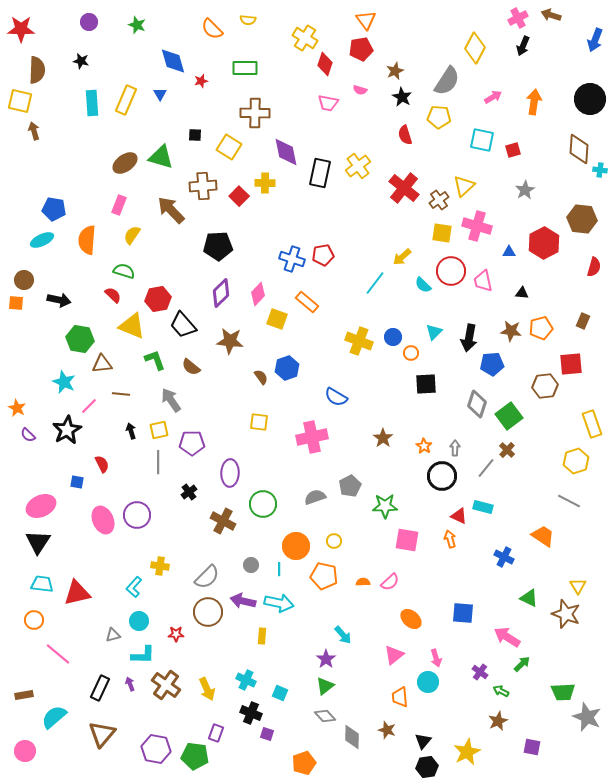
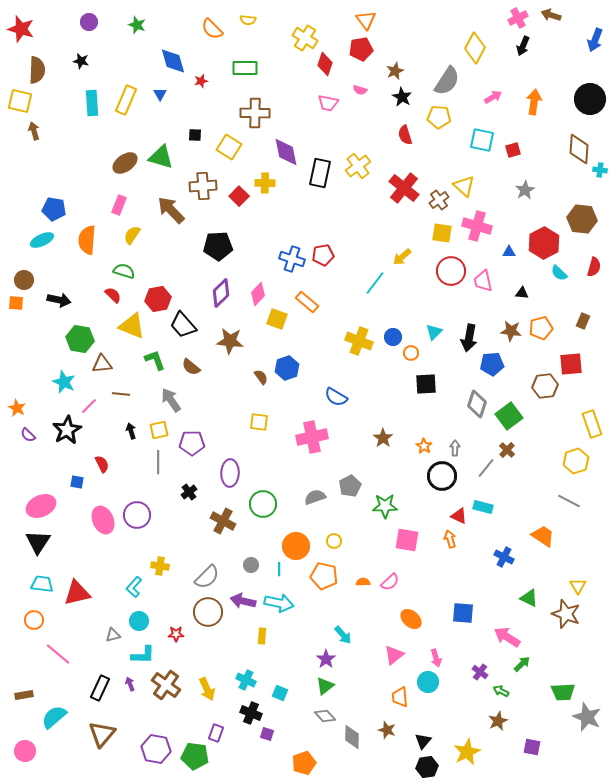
red star at (21, 29): rotated 16 degrees clockwise
yellow triangle at (464, 186): rotated 35 degrees counterclockwise
cyan semicircle at (423, 285): moved 136 px right, 12 px up
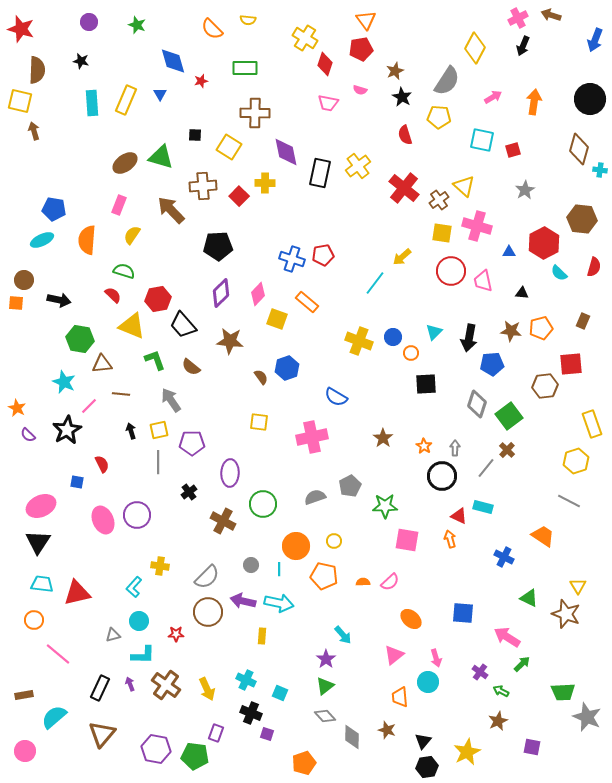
brown diamond at (579, 149): rotated 12 degrees clockwise
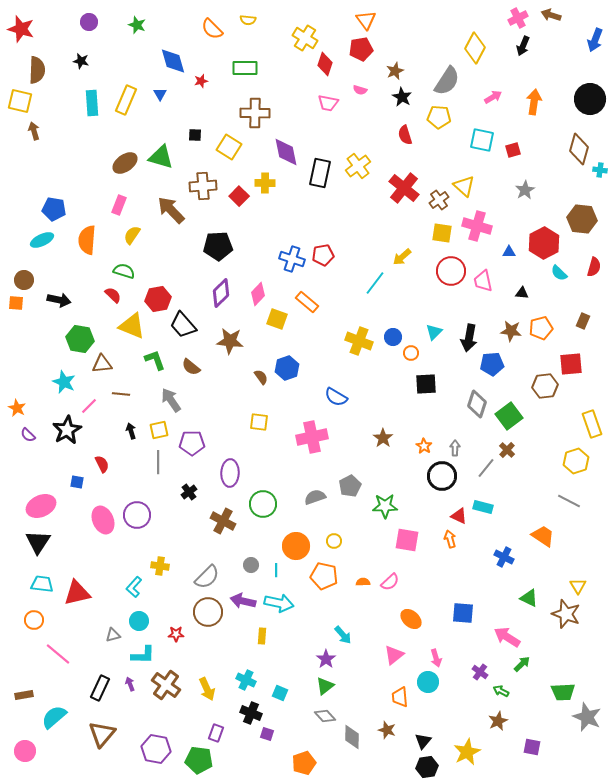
cyan line at (279, 569): moved 3 px left, 1 px down
green pentagon at (195, 756): moved 4 px right, 4 px down
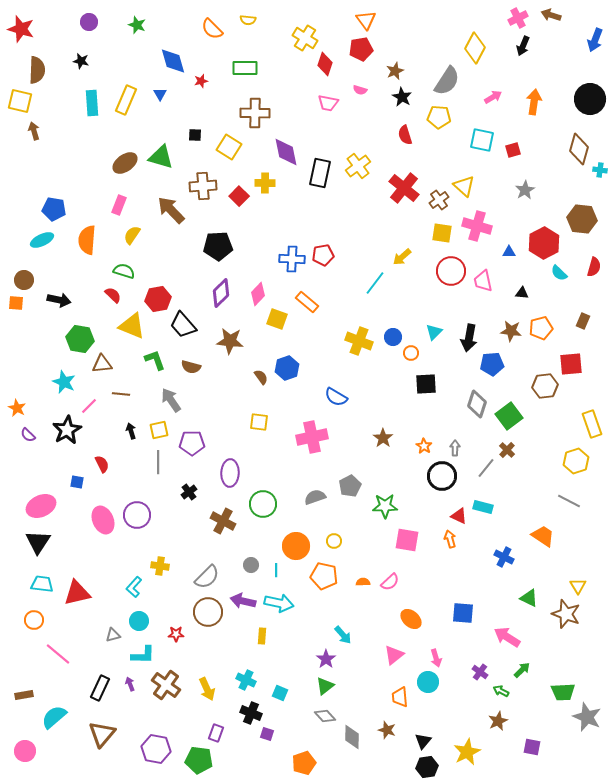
blue cross at (292, 259): rotated 15 degrees counterclockwise
brown semicircle at (191, 367): rotated 24 degrees counterclockwise
green arrow at (522, 664): moved 6 px down
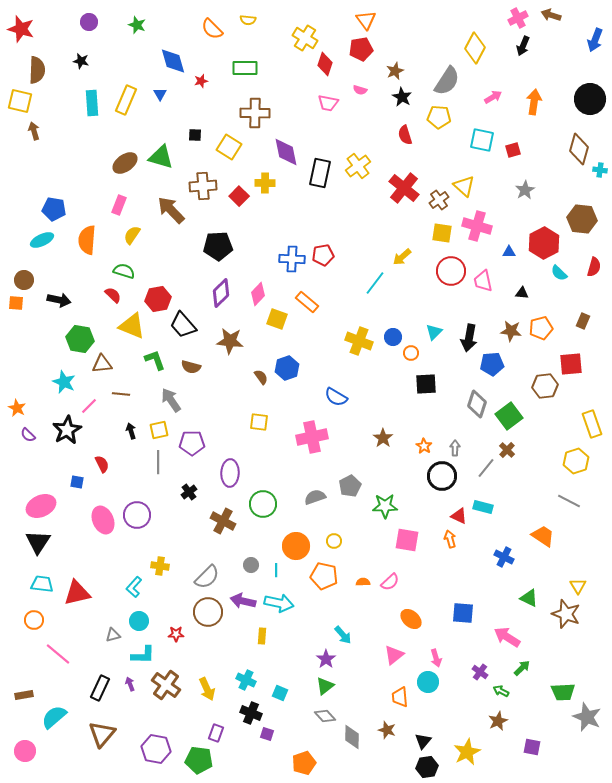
green arrow at (522, 670): moved 2 px up
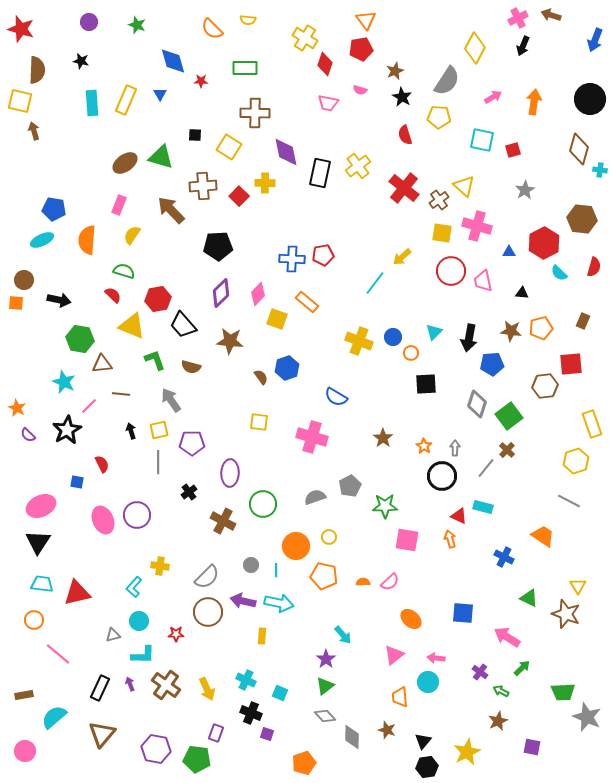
red star at (201, 81): rotated 16 degrees clockwise
pink cross at (312, 437): rotated 28 degrees clockwise
yellow circle at (334, 541): moved 5 px left, 4 px up
pink arrow at (436, 658): rotated 114 degrees clockwise
green pentagon at (199, 760): moved 2 px left, 1 px up
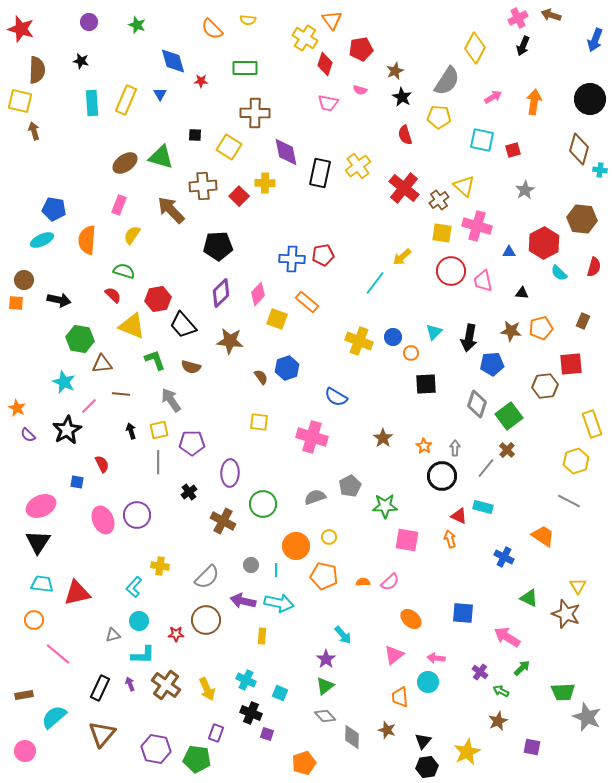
orange triangle at (366, 20): moved 34 px left
brown circle at (208, 612): moved 2 px left, 8 px down
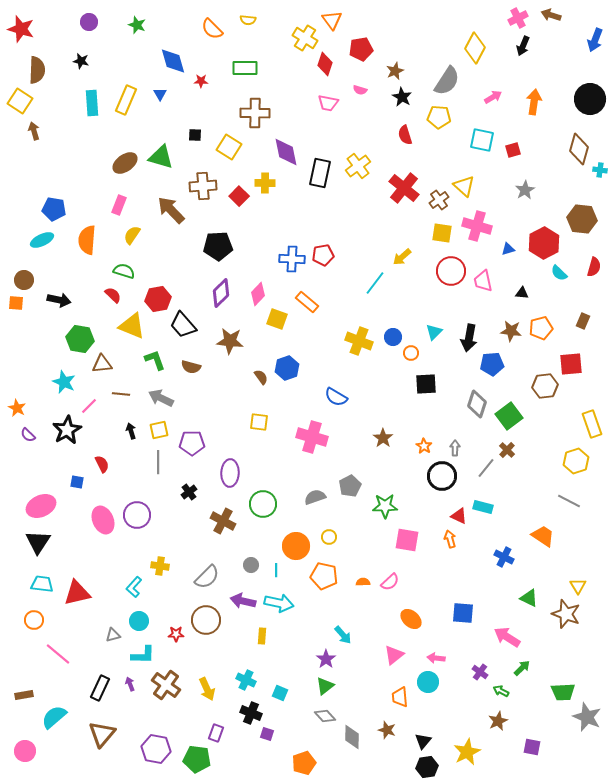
yellow square at (20, 101): rotated 20 degrees clockwise
blue triangle at (509, 252): moved 1 px left, 3 px up; rotated 16 degrees counterclockwise
gray arrow at (171, 400): moved 10 px left, 2 px up; rotated 30 degrees counterclockwise
